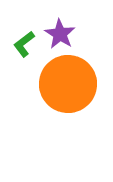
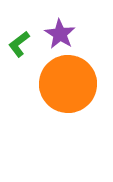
green L-shape: moved 5 px left
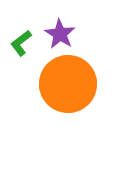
green L-shape: moved 2 px right, 1 px up
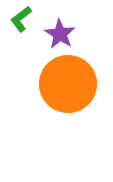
green L-shape: moved 24 px up
